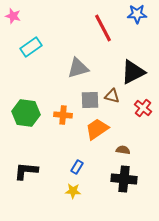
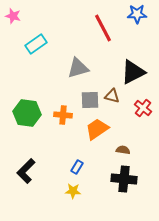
cyan rectangle: moved 5 px right, 3 px up
green hexagon: moved 1 px right
black L-shape: rotated 50 degrees counterclockwise
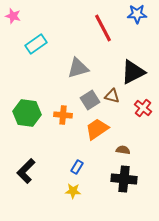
gray square: rotated 30 degrees counterclockwise
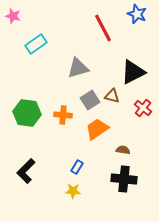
blue star: rotated 24 degrees clockwise
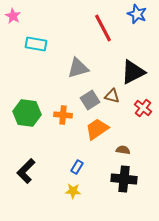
pink star: rotated 14 degrees clockwise
cyan rectangle: rotated 45 degrees clockwise
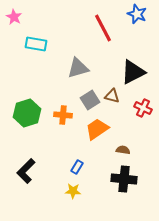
pink star: moved 1 px right, 1 px down
red cross: rotated 12 degrees counterclockwise
green hexagon: rotated 24 degrees counterclockwise
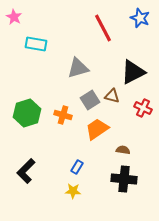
blue star: moved 3 px right, 4 px down
orange cross: rotated 12 degrees clockwise
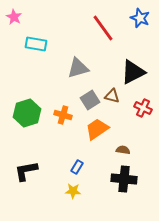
red line: rotated 8 degrees counterclockwise
black L-shape: rotated 35 degrees clockwise
